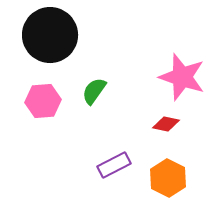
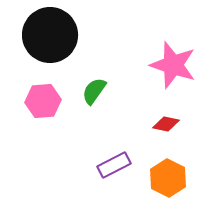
pink star: moved 9 px left, 12 px up
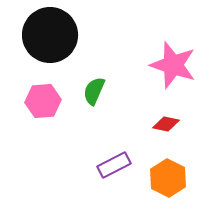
green semicircle: rotated 12 degrees counterclockwise
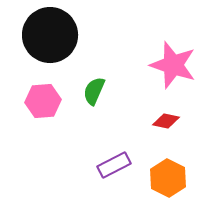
red diamond: moved 3 px up
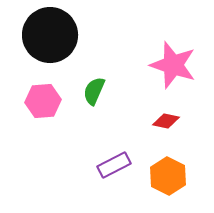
orange hexagon: moved 2 px up
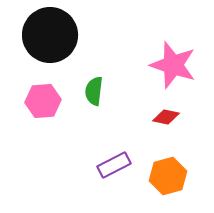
green semicircle: rotated 16 degrees counterclockwise
red diamond: moved 4 px up
orange hexagon: rotated 18 degrees clockwise
